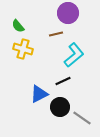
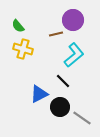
purple circle: moved 5 px right, 7 px down
black line: rotated 70 degrees clockwise
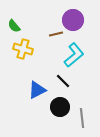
green semicircle: moved 4 px left
blue triangle: moved 2 px left, 4 px up
gray line: rotated 48 degrees clockwise
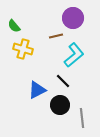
purple circle: moved 2 px up
brown line: moved 2 px down
black circle: moved 2 px up
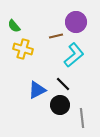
purple circle: moved 3 px right, 4 px down
black line: moved 3 px down
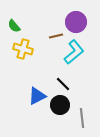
cyan L-shape: moved 3 px up
blue triangle: moved 6 px down
